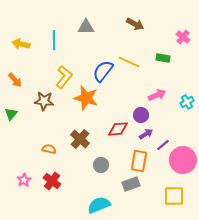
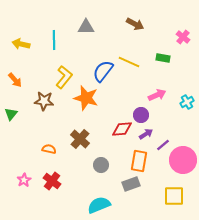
red diamond: moved 4 px right
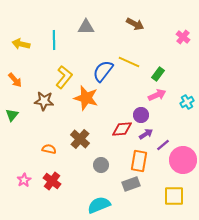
green rectangle: moved 5 px left, 16 px down; rotated 64 degrees counterclockwise
green triangle: moved 1 px right, 1 px down
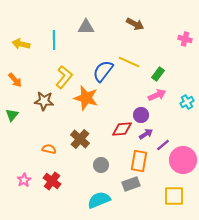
pink cross: moved 2 px right, 2 px down; rotated 24 degrees counterclockwise
cyan semicircle: moved 5 px up
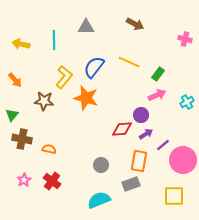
blue semicircle: moved 9 px left, 4 px up
brown cross: moved 58 px left; rotated 30 degrees counterclockwise
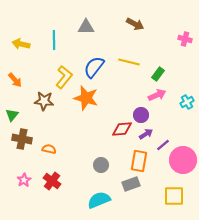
yellow line: rotated 10 degrees counterclockwise
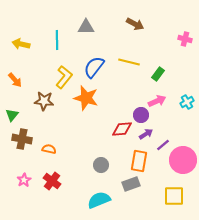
cyan line: moved 3 px right
pink arrow: moved 6 px down
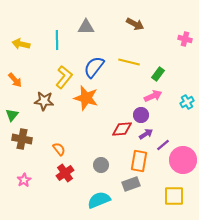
pink arrow: moved 4 px left, 5 px up
orange semicircle: moved 10 px right; rotated 40 degrees clockwise
red cross: moved 13 px right, 8 px up; rotated 18 degrees clockwise
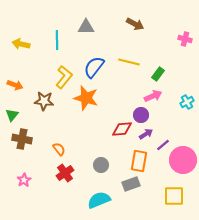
orange arrow: moved 5 px down; rotated 28 degrees counterclockwise
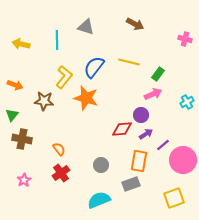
gray triangle: rotated 18 degrees clockwise
pink arrow: moved 2 px up
red cross: moved 4 px left
yellow square: moved 2 px down; rotated 20 degrees counterclockwise
